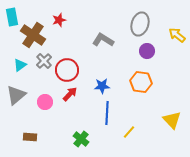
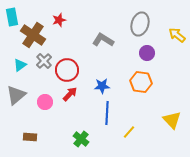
purple circle: moved 2 px down
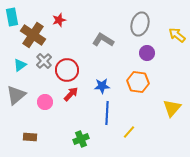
orange hexagon: moved 3 px left
red arrow: moved 1 px right
yellow triangle: moved 12 px up; rotated 24 degrees clockwise
green cross: rotated 28 degrees clockwise
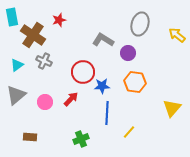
purple circle: moved 19 px left
gray cross: rotated 21 degrees counterclockwise
cyan triangle: moved 3 px left
red circle: moved 16 px right, 2 px down
orange hexagon: moved 3 px left
red arrow: moved 5 px down
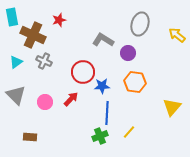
brown cross: rotated 10 degrees counterclockwise
cyan triangle: moved 1 px left, 3 px up
gray triangle: rotated 35 degrees counterclockwise
yellow triangle: moved 1 px up
green cross: moved 19 px right, 3 px up
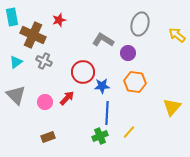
red arrow: moved 4 px left, 1 px up
brown rectangle: moved 18 px right; rotated 24 degrees counterclockwise
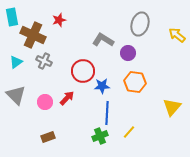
red circle: moved 1 px up
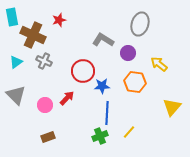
yellow arrow: moved 18 px left, 29 px down
pink circle: moved 3 px down
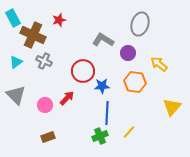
cyan rectangle: moved 1 px right, 1 px down; rotated 18 degrees counterclockwise
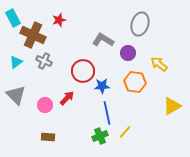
yellow triangle: moved 1 px up; rotated 18 degrees clockwise
blue line: rotated 15 degrees counterclockwise
yellow line: moved 4 px left
brown rectangle: rotated 24 degrees clockwise
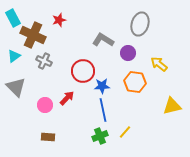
cyan triangle: moved 2 px left, 6 px up
gray triangle: moved 8 px up
yellow triangle: rotated 18 degrees clockwise
blue line: moved 4 px left, 3 px up
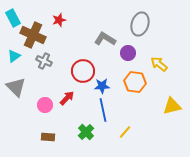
gray L-shape: moved 2 px right, 1 px up
green cross: moved 14 px left, 4 px up; rotated 21 degrees counterclockwise
